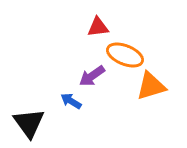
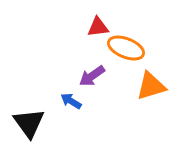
orange ellipse: moved 1 px right, 7 px up
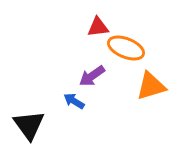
blue arrow: moved 3 px right
black triangle: moved 2 px down
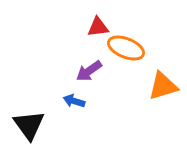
purple arrow: moved 3 px left, 5 px up
orange triangle: moved 12 px right
blue arrow: rotated 15 degrees counterclockwise
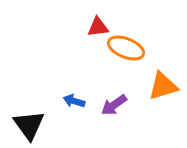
purple arrow: moved 25 px right, 34 px down
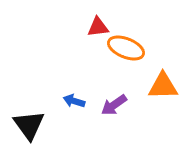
orange triangle: rotated 16 degrees clockwise
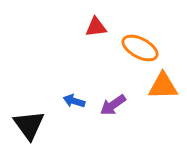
red triangle: moved 2 px left
orange ellipse: moved 14 px right; rotated 6 degrees clockwise
purple arrow: moved 1 px left
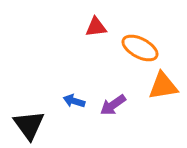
orange triangle: rotated 8 degrees counterclockwise
